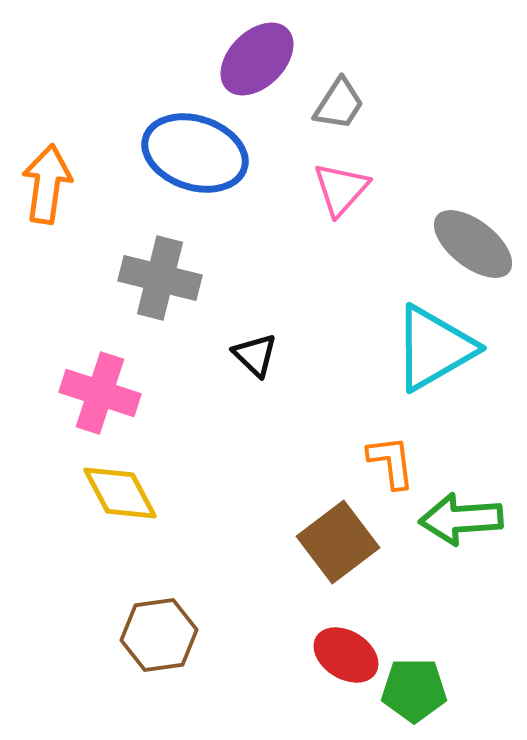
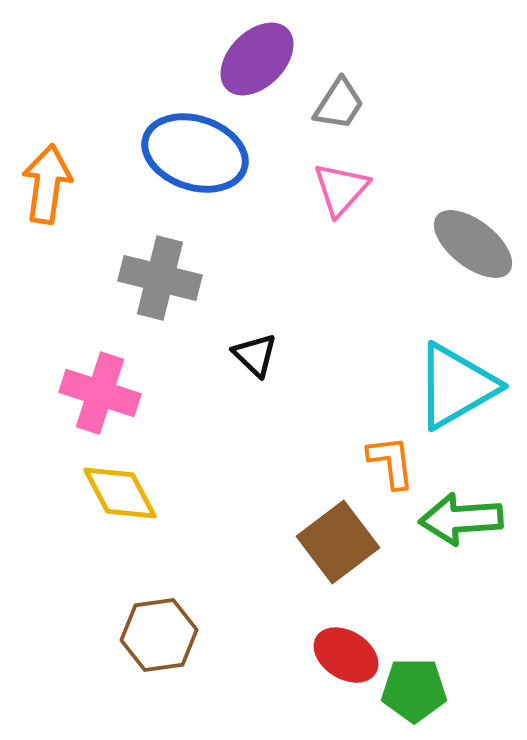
cyan triangle: moved 22 px right, 38 px down
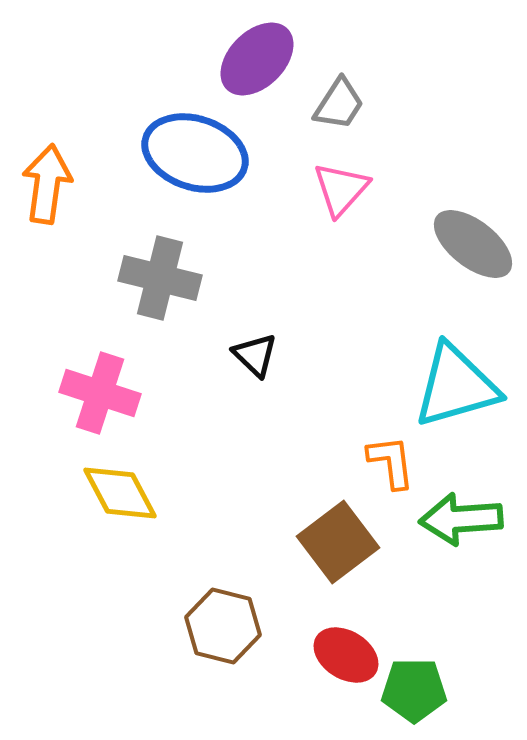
cyan triangle: rotated 14 degrees clockwise
brown hexagon: moved 64 px right, 9 px up; rotated 22 degrees clockwise
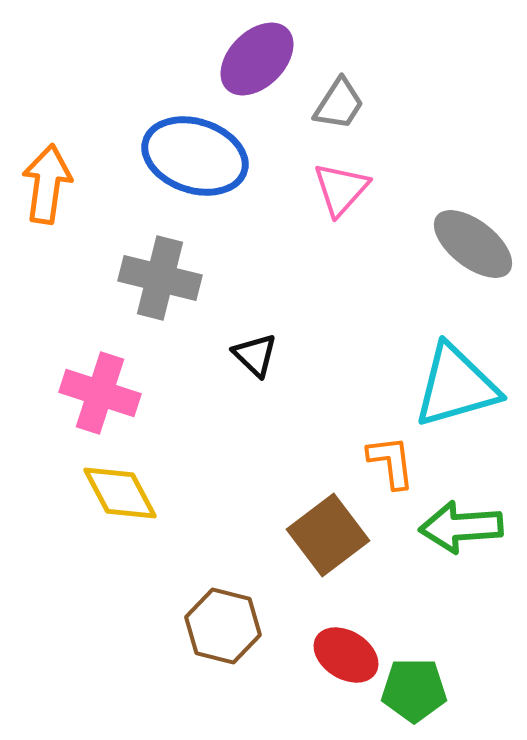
blue ellipse: moved 3 px down
green arrow: moved 8 px down
brown square: moved 10 px left, 7 px up
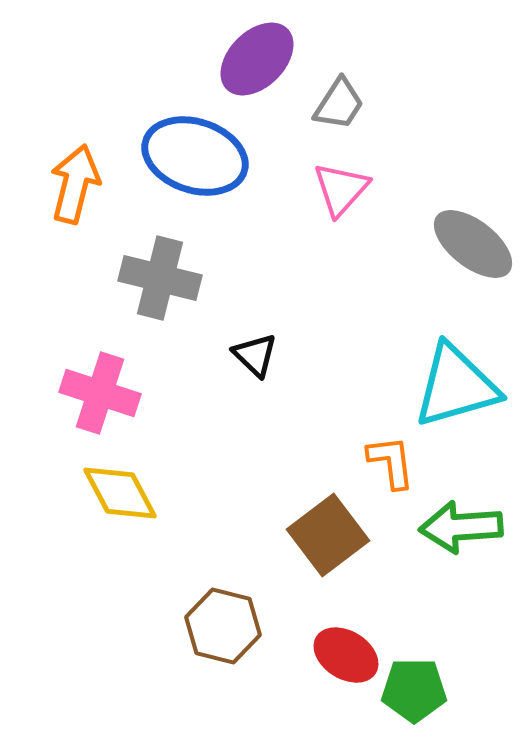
orange arrow: moved 28 px right; rotated 6 degrees clockwise
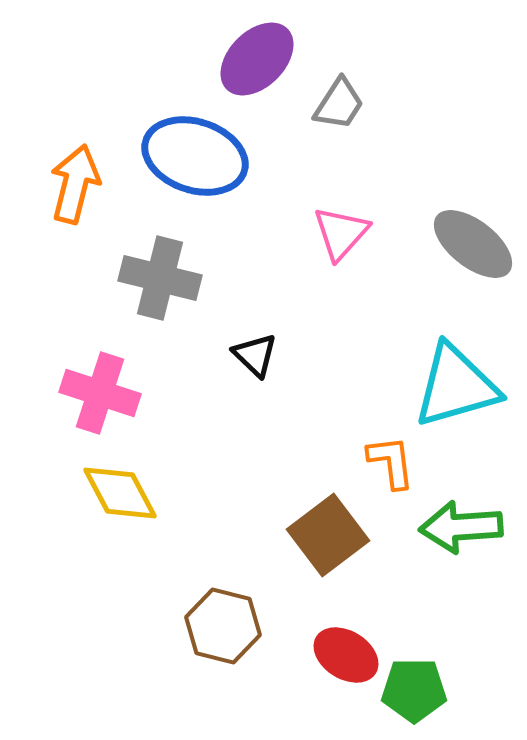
pink triangle: moved 44 px down
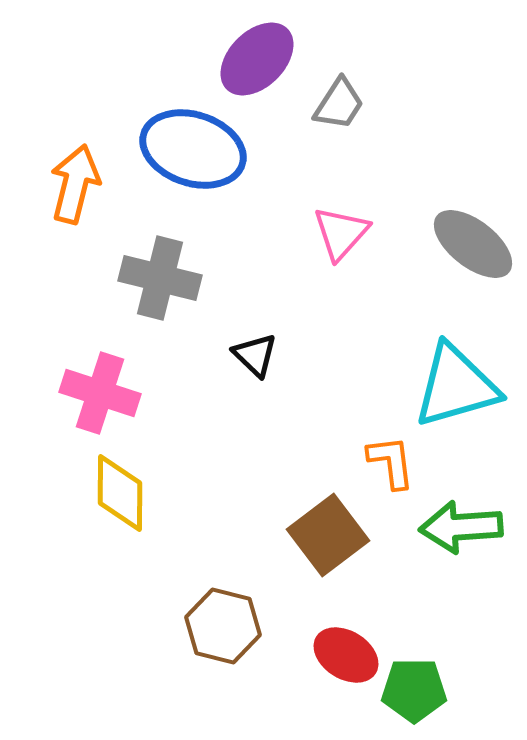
blue ellipse: moved 2 px left, 7 px up
yellow diamond: rotated 28 degrees clockwise
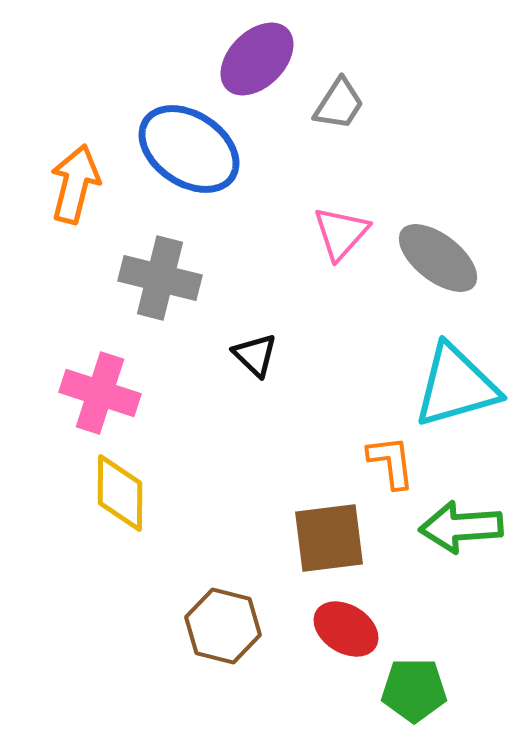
blue ellipse: moved 4 px left; rotated 16 degrees clockwise
gray ellipse: moved 35 px left, 14 px down
brown square: moved 1 px right, 3 px down; rotated 30 degrees clockwise
red ellipse: moved 26 px up
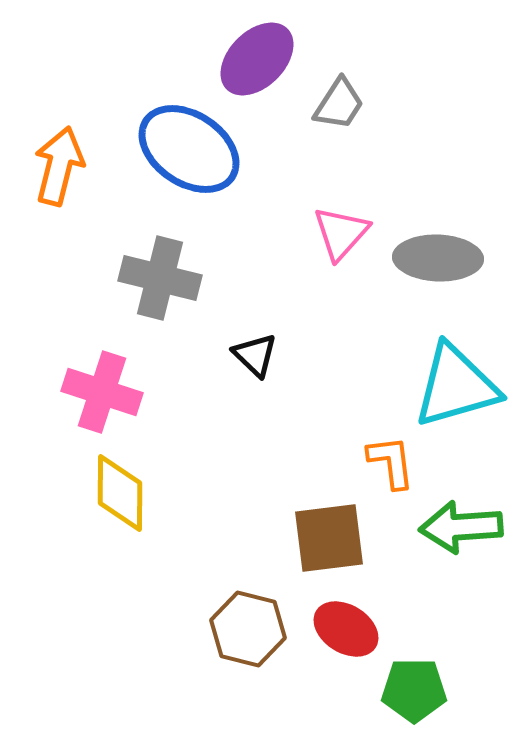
orange arrow: moved 16 px left, 18 px up
gray ellipse: rotated 36 degrees counterclockwise
pink cross: moved 2 px right, 1 px up
brown hexagon: moved 25 px right, 3 px down
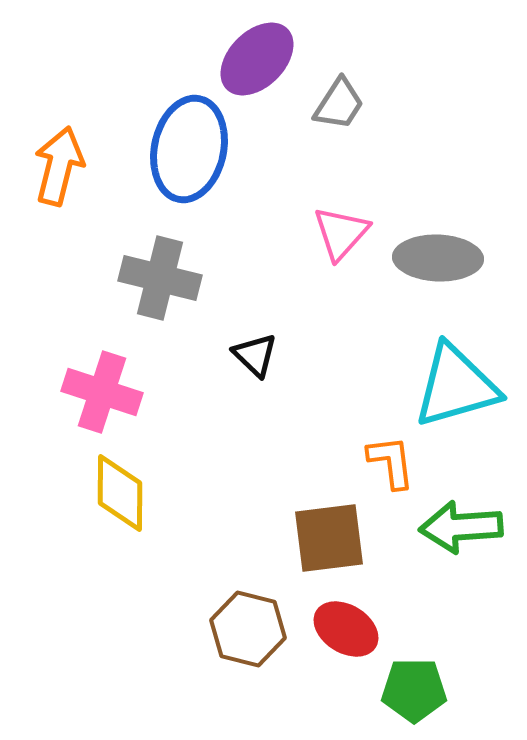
blue ellipse: rotated 68 degrees clockwise
